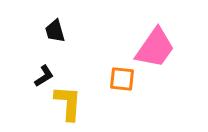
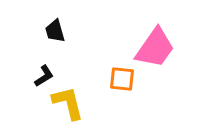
yellow L-shape: rotated 18 degrees counterclockwise
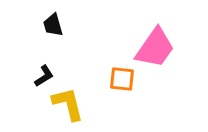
black trapezoid: moved 2 px left, 6 px up
yellow L-shape: moved 1 px down
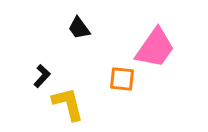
black trapezoid: moved 26 px right, 3 px down; rotated 20 degrees counterclockwise
black L-shape: moved 2 px left; rotated 15 degrees counterclockwise
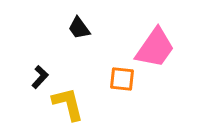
black L-shape: moved 2 px left, 1 px down
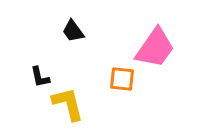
black trapezoid: moved 6 px left, 3 px down
black L-shape: rotated 125 degrees clockwise
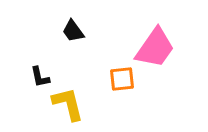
orange square: rotated 12 degrees counterclockwise
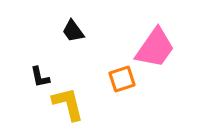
orange square: rotated 12 degrees counterclockwise
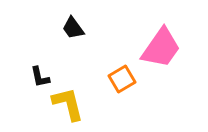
black trapezoid: moved 3 px up
pink trapezoid: moved 6 px right
orange square: rotated 12 degrees counterclockwise
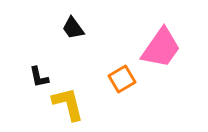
black L-shape: moved 1 px left
